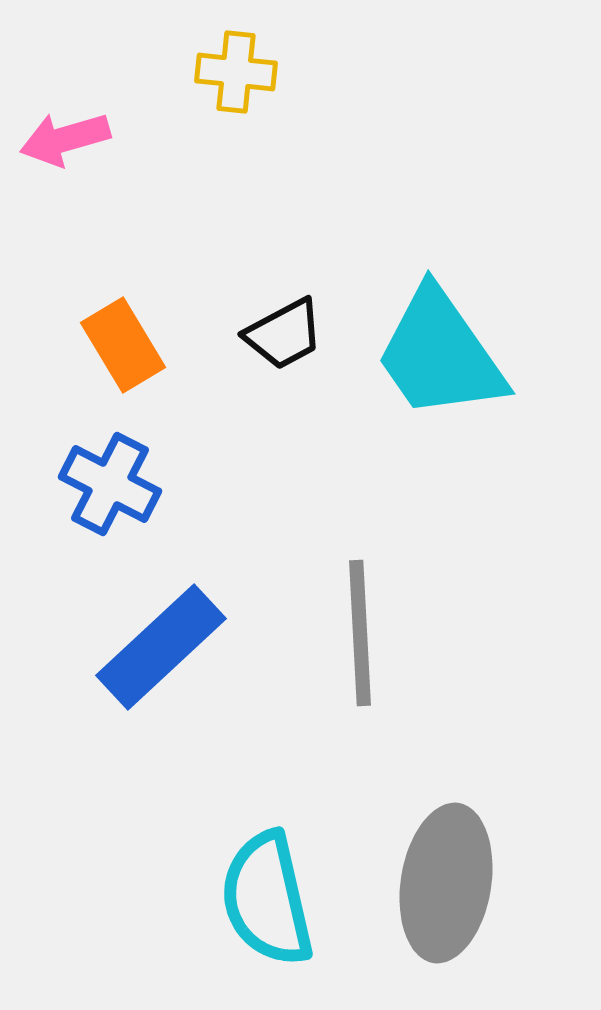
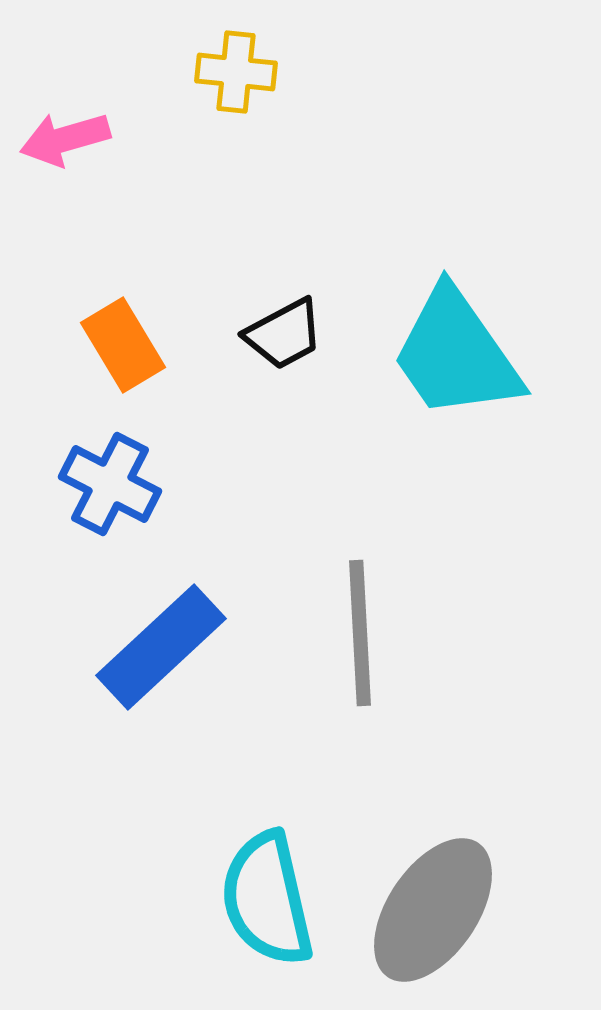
cyan trapezoid: moved 16 px right
gray ellipse: moved 13 px left, 27 px down; rotated 25 degrees clockwise
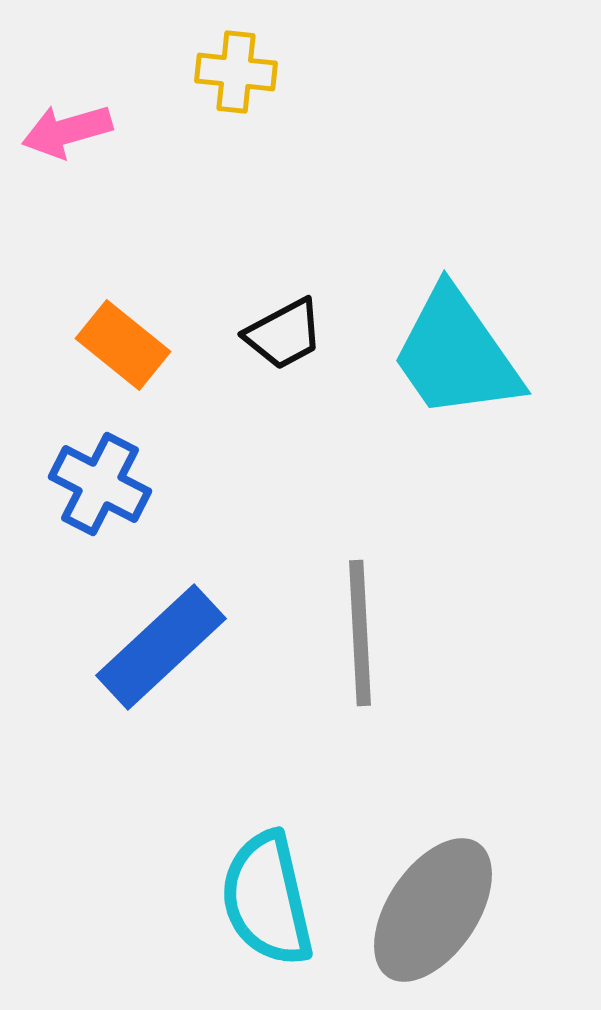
pink arrow: moved 2 px right, 8 px up
orange rectangle: rotated 20 degrees counterclockwise
blue cross: moved 10 px left
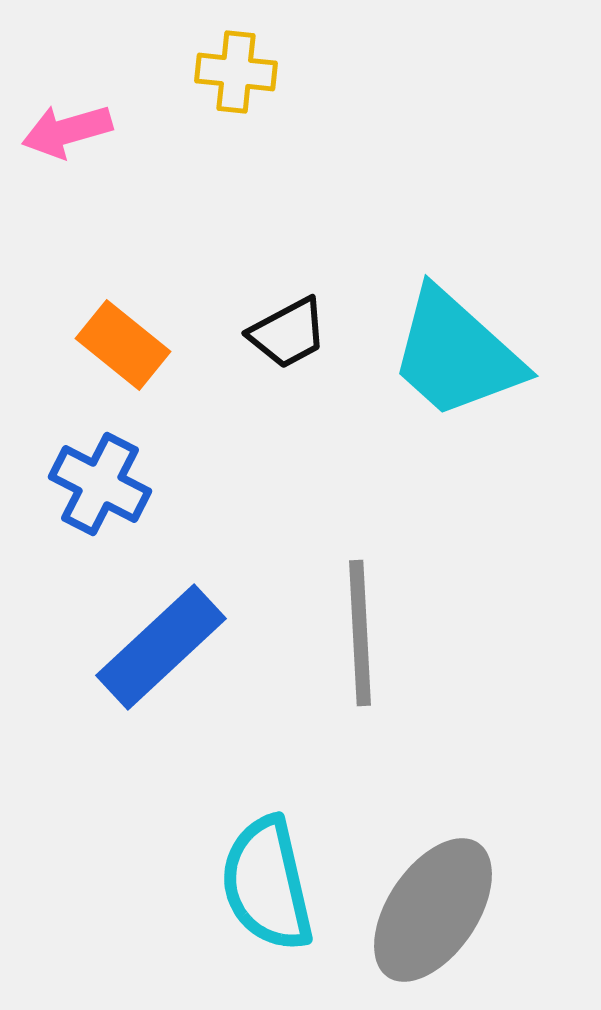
black trapezoid: moved 4 px right, 1 px up
cyan trapezoid: rotated 13 degrees counterclockwise
cyan semicircle: moved 15 px up
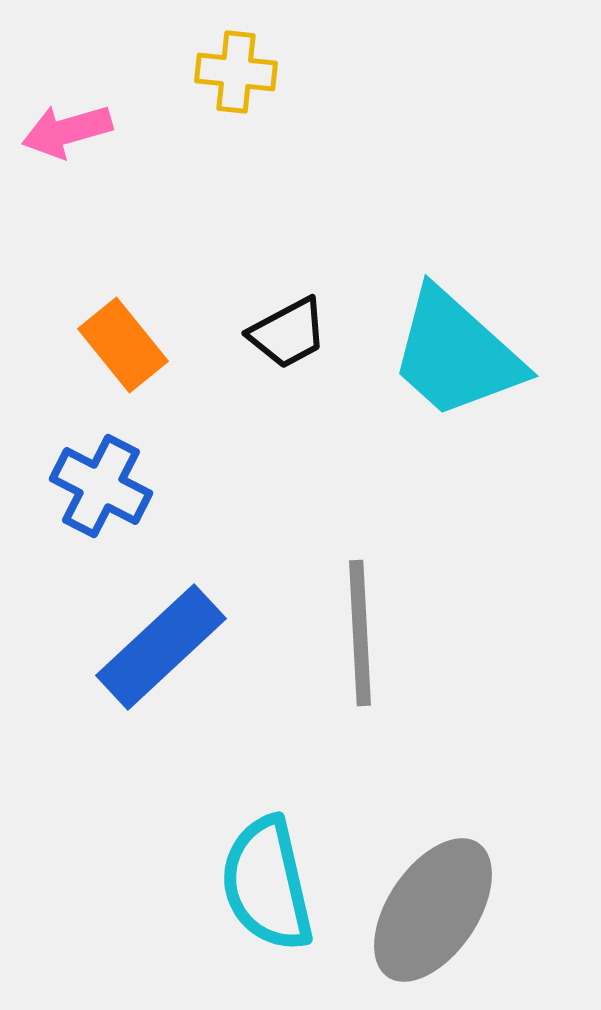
orange rectangle: rotated 12 degrees clockwise
blue cross: moved 1 px right, 2 px down
